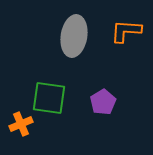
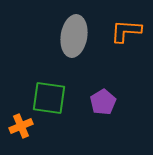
orange cross: moved 2 px down
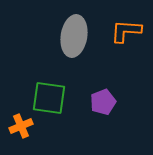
purple pentagon: rotated 10 degrees clockwise
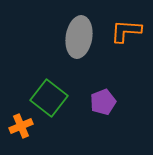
gray ellipse: moved 5 px right, 1 px down
green square: rotated 30 degrees clockwise
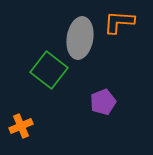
orange L-shape: moved 7 px left, 9 px up
gray ellipse: moved 1 px right, 1 px down
green square: moved 28 px up
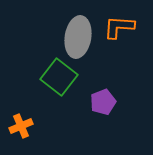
orange L-shape: moved 5 px down
gray ellipse: moved 2 px left, 1 px up
green square: moved 10 px right, 7 px down
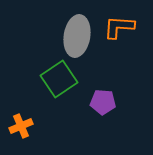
gray ellipse: moved 1 px left, 1 px up
green square: moved 2 px down; rotated 18 degrees clockwise
purple pentagon: rotated 25 degrees clockwise
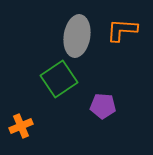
orange L-shape: moved 3 px right, 3 px down
purple pentagon: moved 4 px down
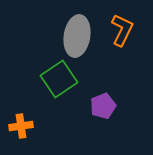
orange L-shape: rotated 112 degrees clockwise
purple pentagon: rotated 25 degrees counterclockwise
orange cross: rotated 15 degrees clockwise
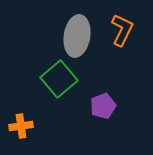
green square: rotated 6 degrees counterclockwise
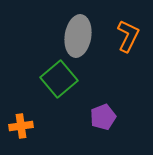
orange L-shape: moved 6 px right, 6 px down
gray ellipse: moved 1 px right
purple pentagon: moved 11 px down
